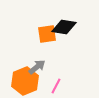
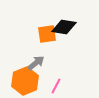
gray arrow: moved 1 px left, 4 px up
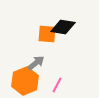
black diamond: moved 1 px left
orange square: rotated 12 degrees clockwise
pink line: moved 1 px right, 1 px up
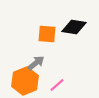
black diamond: moved 11 px right
pink line: rotated 21 degrees clockwise
